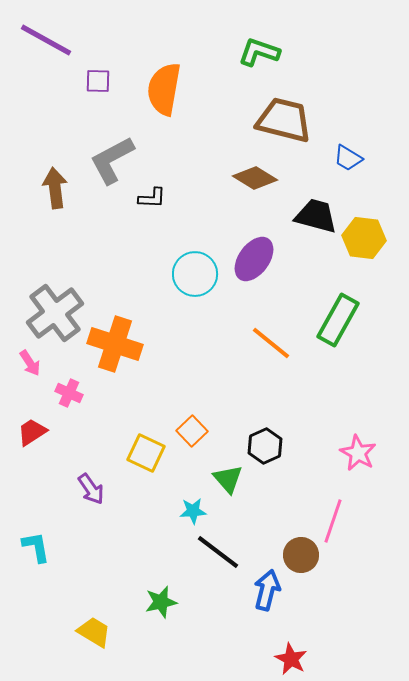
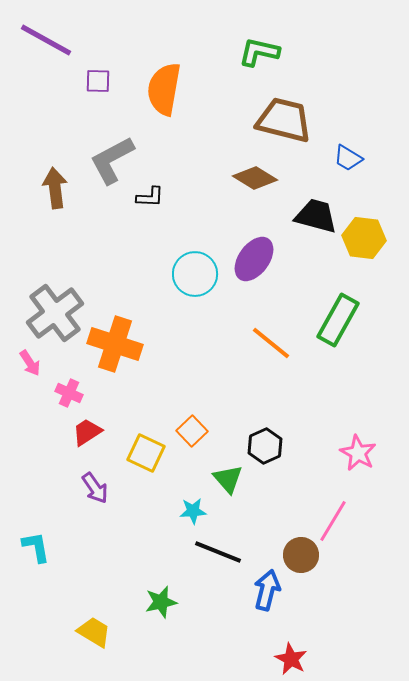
green L-shape: rotated 6 degrees counterclockwise
black L-shape: moved 2 px left, 1 px up
red trapezoid: moved 55 px right
purple arrow: moved 4 px right, 1 px up
pink line: rotated 12 degrees clockwise
black line: rotated 15 degrees counterclockwise
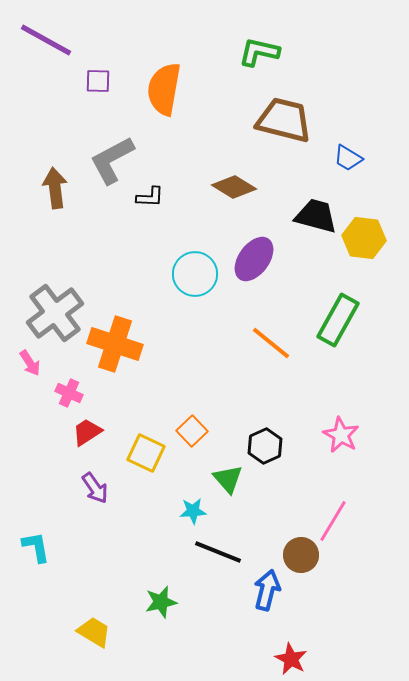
brown diamond: moved 21 px left, 9 px down
pink star: moved 17 px left, 18 px up
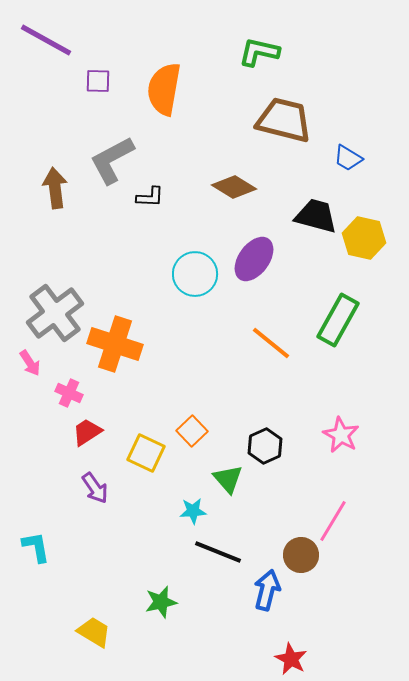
yellow hexagon: rotated 6 degrees clockwise
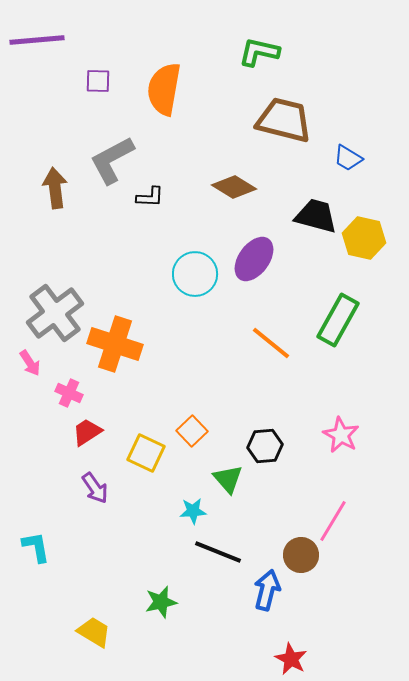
purple line: moved 9 px left; rotated 34 degrees counterclockwise
black hexagon: rotated 20 degrees clockwise
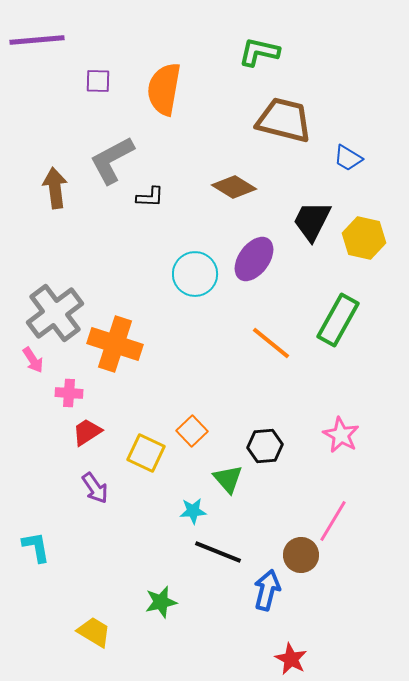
black trapezoid: moved 4 px left, 5 px down; rotated 78 degrees counterclockwise
pink arrow: moved 3 px right, 3 px up
pink cross: rotated 20 degrees counterclockwise
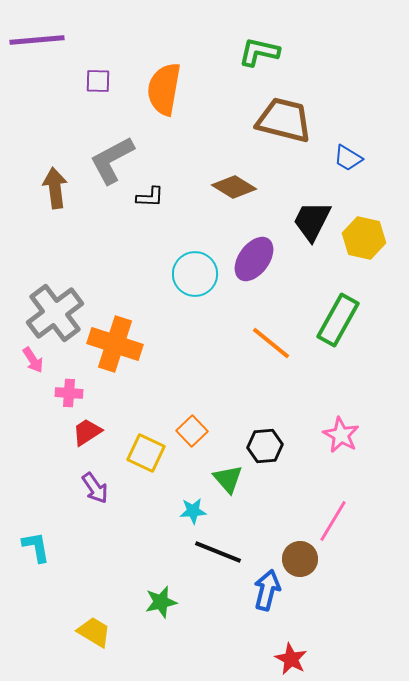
brown circle: moved 1 px left, 4 px down
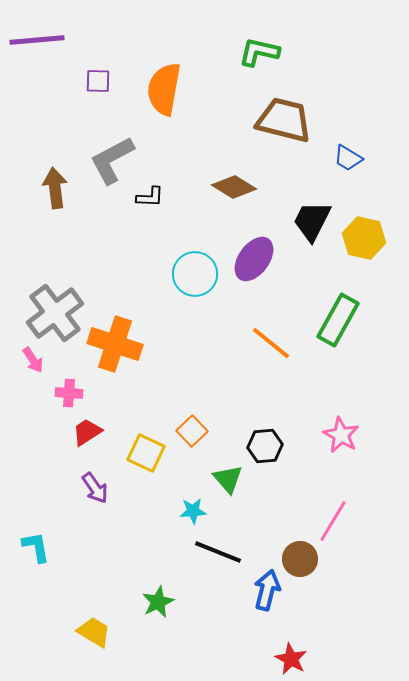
green star: moved 3 px left; rotated 12 degrees counterclockwise
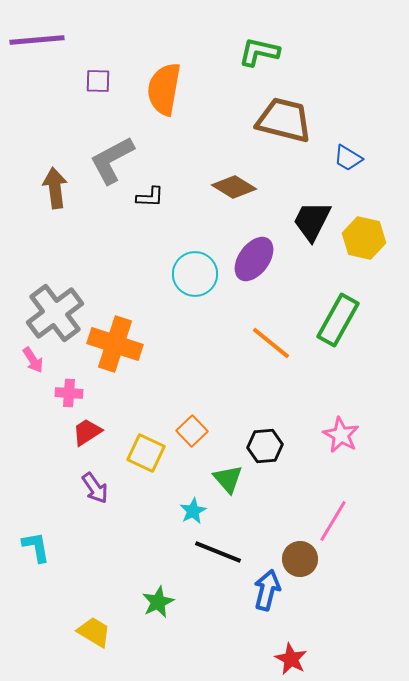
cyan star: rotated 24 degrees counterclockwise
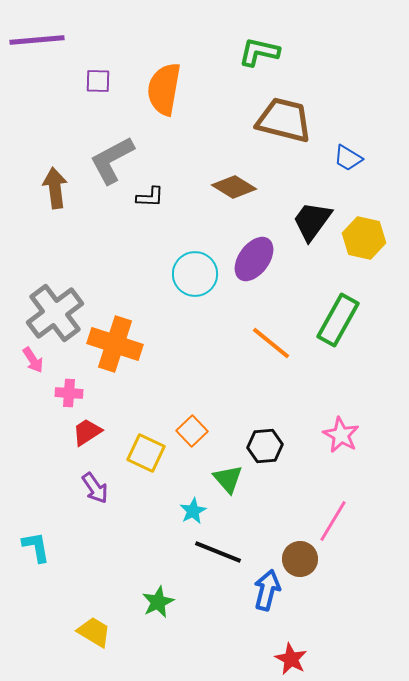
black trapezoid: rotated 9 degrees clockwise
